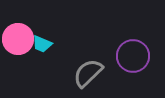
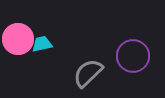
cyan trapezoid: rotated 145 degrees clockwise
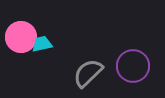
pink circle: moved 3 px right, 2 px up
purple circle: moved 10 px down
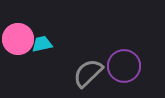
pink circle: moved 3 px left, 2 px down
purple circle: moved 9 px left
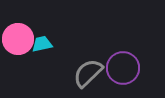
purple circle: moved 1 px left, 2 px down
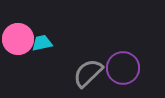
cyan trapezoid: moved 1 px up
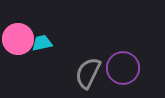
gray semicircle: rotated 20 degrees counterclockwise
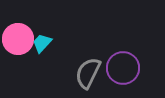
cyan trapezoid: rotated 35 degrees counterclockwise
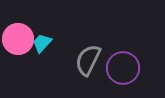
gray semicircle: moved 13 px up
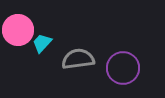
pink circle: moved 9 px up
gray semicircle: moved 10 px left, 1 px up; rotated 56 degrees clockwise
